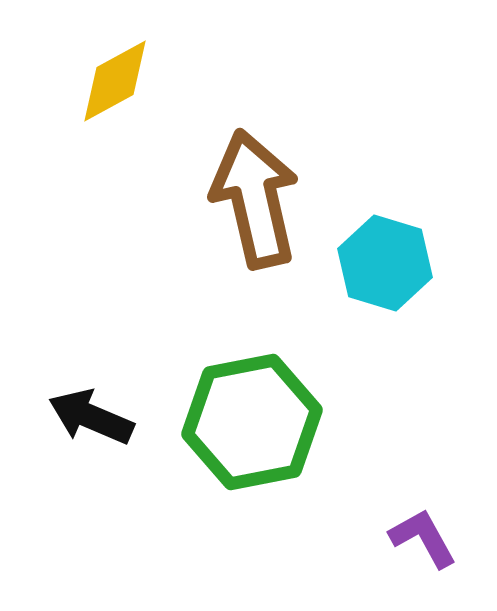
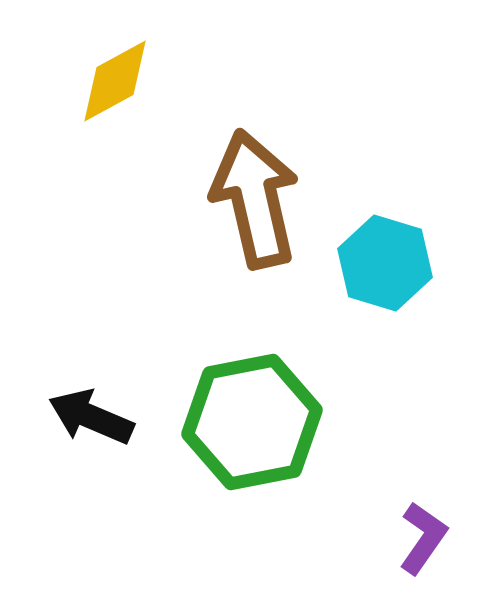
purple L-shape: rotated 64 degrees clockwise
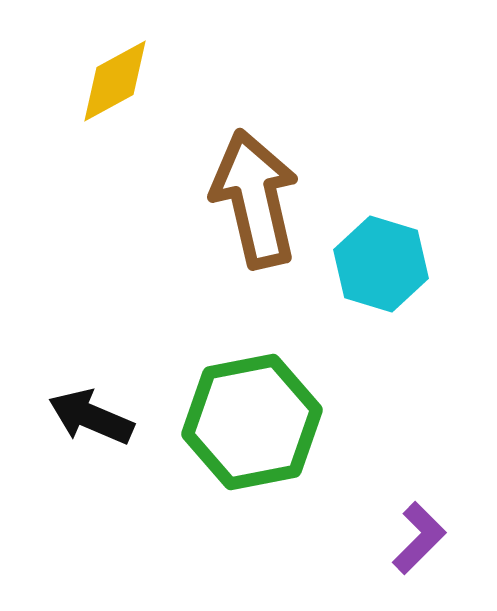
cyan hexagon: moved 4 px left, 1 px down
purple L-shape: moved 4 px left; rotated 10 degrees clockwise
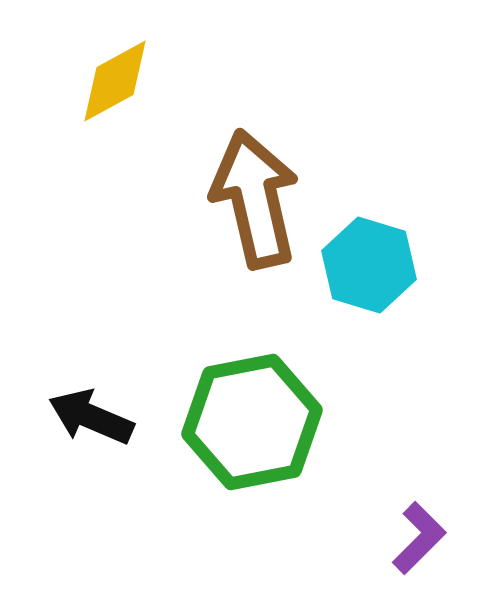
cyan hexagon: moved 12 px left, 1 px down
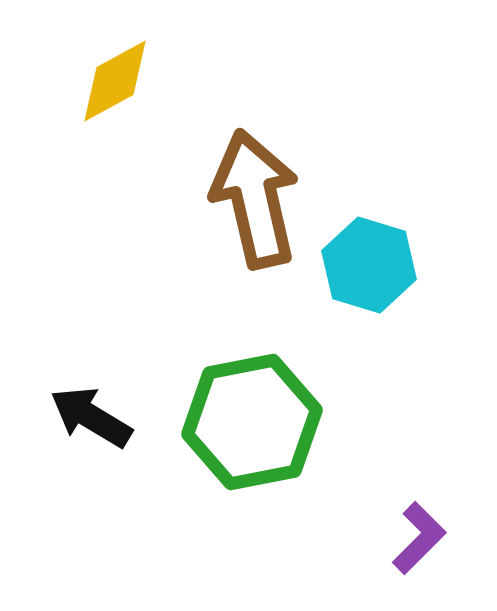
black arrow: rotated 8 degrees clockwise
